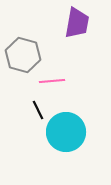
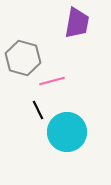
gray hexagon: moved 3 px down
pink line: rotated 10 degrees counterclockwise
cyan circle: moved 1 px right
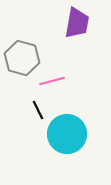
gray hexagon: moved 1 px left
cyan circle: moved 2 px down
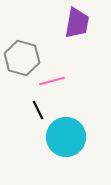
cyan circle: moved 1 px left, 3 px down
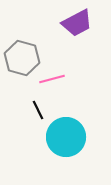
purple trapezoid: rotated 52 degrees clockwise
pink line: moved 2 px up
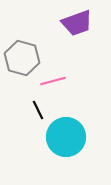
purple trapezoid: rotated 8 degrees clockwise
pink line: moved 1 px right, 2 px down
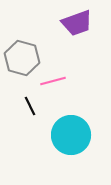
black line: moved 8 px left, 4 px up
cyan circle: moved 5 px right, 2 px up
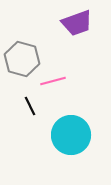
gray hexagon: moved 1 px down
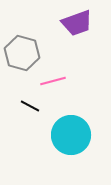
gray hexagon: moved 6 px up
black line: rotated 36 degrees counterclockwise
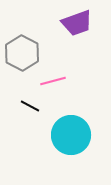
gray hexagon: rotated 12 degrees clockwise
